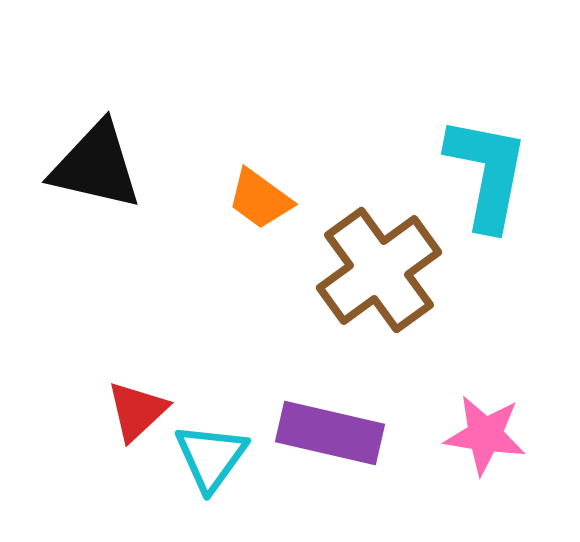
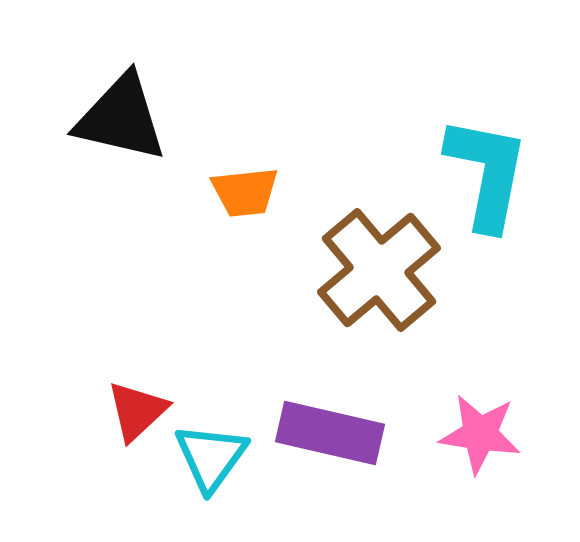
black triangle: moved 25 px right, 48 px up
orange trapezoid: moved 15 px left, 7 px up; rotated 42 degrees counterclockwise
brown cross: rotated 4 degrees counterclockwise
pink star: moved 5 px left, 1 px up
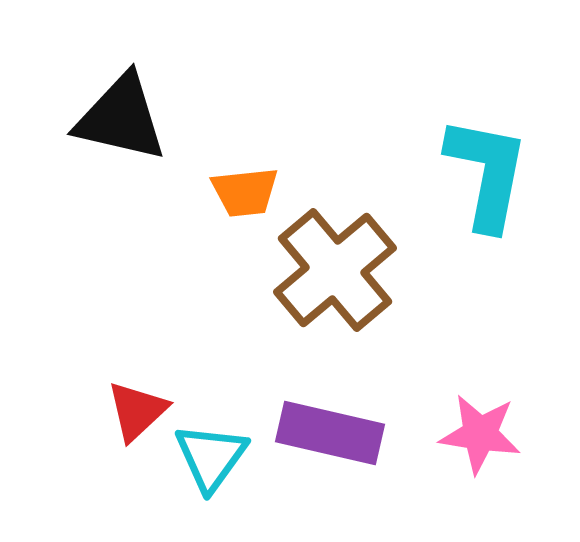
brown cross: moved 44 px left
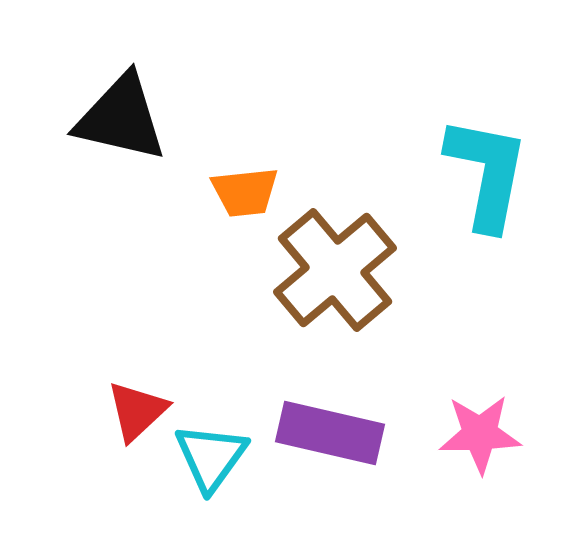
pink star: rotated 10 degrees counterclockwise
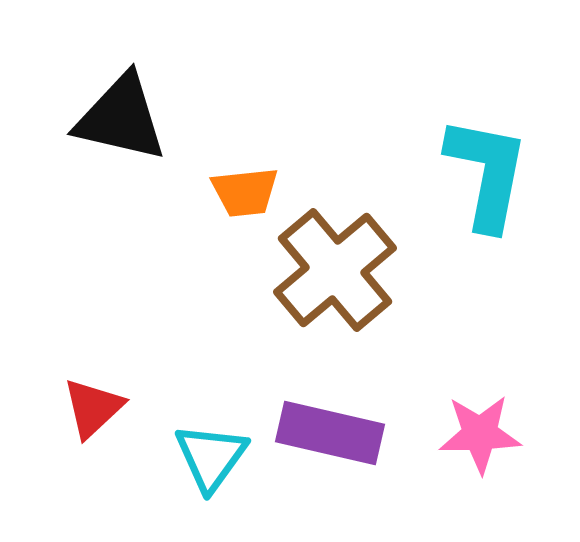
red triangle: moved 44 px left, 3 px up
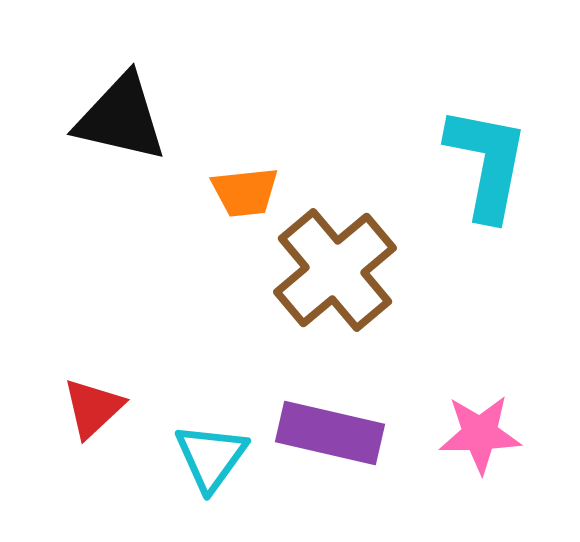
cyan L-shape: moved 10 px up
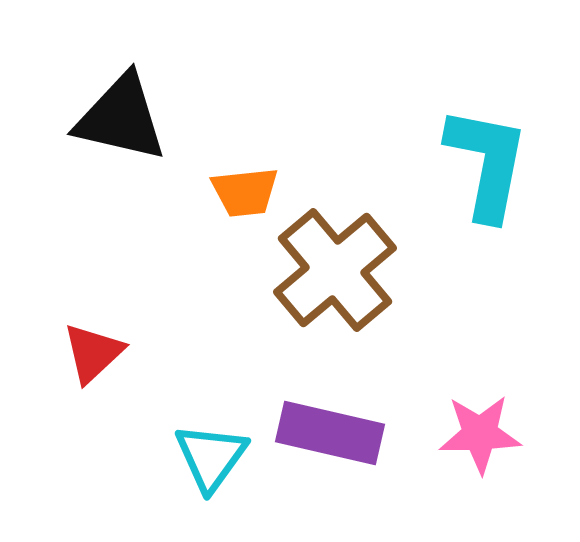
red triangle: moved 55 px up
